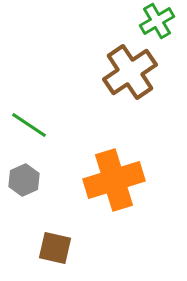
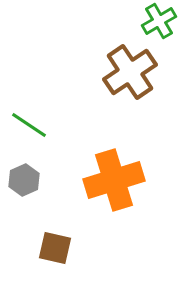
green cross: moved 2 px right
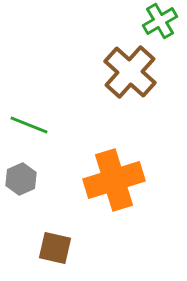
green cross: moved 1 px right
brown cross: rotated 14 degrees counterclockwise
green line: rotated 12 degrees counterclockwise
gray hexagon: moved 3 px left, 1 px up
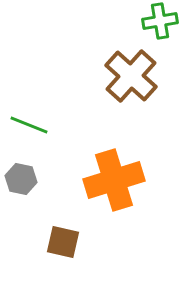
green cross: rotated 20 degrees clockwise
brown cross: moved 1 px right, 4 px down
gray hexagon: rotated 24 degrees counterclockwise
brown square: moved 8 px right, 6 px up
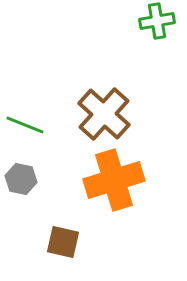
green cross: moved 3 px left
brown cross: moved 27 px left, 38 px down
green line: moved 4 px left
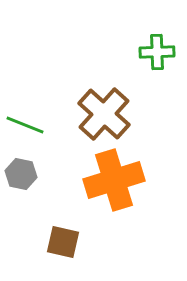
green cross: moved 31 px down; rotated 8 degrees clockwise
gray hexagon: moved 5 px up
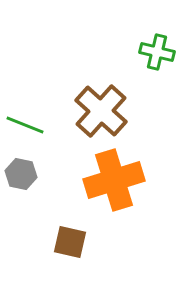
green cross: rotated 16 degrees clockwise
brown cross: moved 3 px left, 3 px up
brown square: moved 7 px right
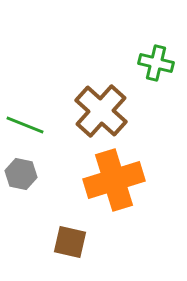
green cross: moved 1 px left, 11 px down
